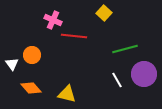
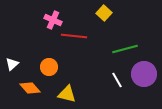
orange circle: moved 17 px right, 12 px down
white triangle: rotated 24 degrees clockwise
orange diamond: moved 1 px left
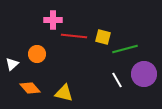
yellow square: moved 1 px left, 24 px down; rotated 28 degrees counterclockwise
pink cross: rotated 24 degrees counterclockwise
orange circle: moved 12 px left, 13 px up
yellow triangle: moved 3 px left, 1 px up
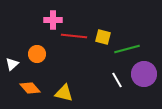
green line: moved 2 px right
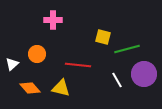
red line: moved 4 px right, 29 px down
yellow triangle: moved 3 px left, 5 px up
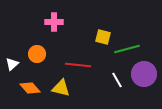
pink cross: moved 1 px right, 2 px down
